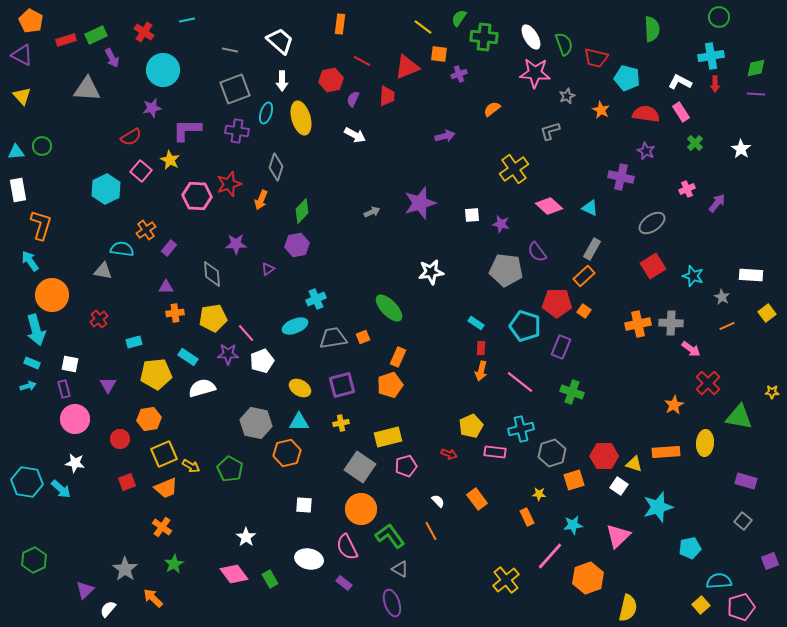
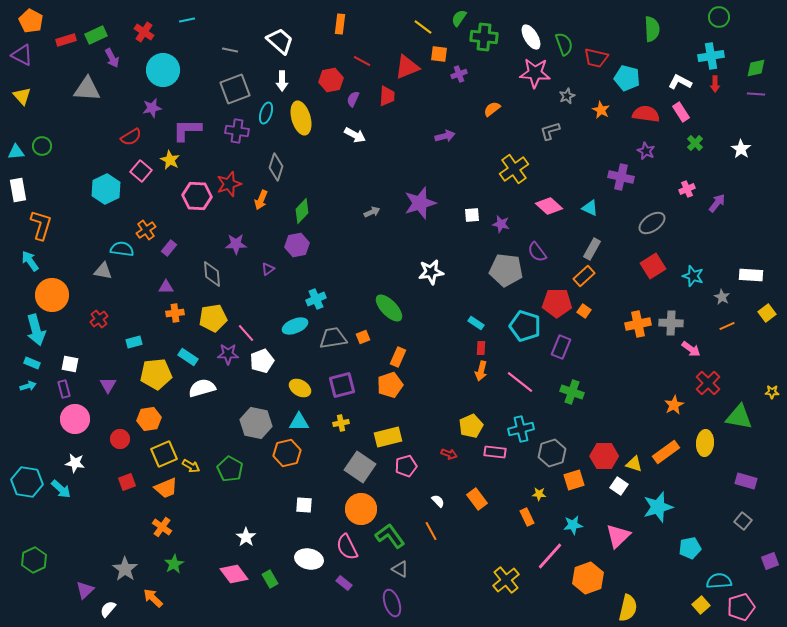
orange rectangle at (666, 452): rotated 32 degrees counterclockwise
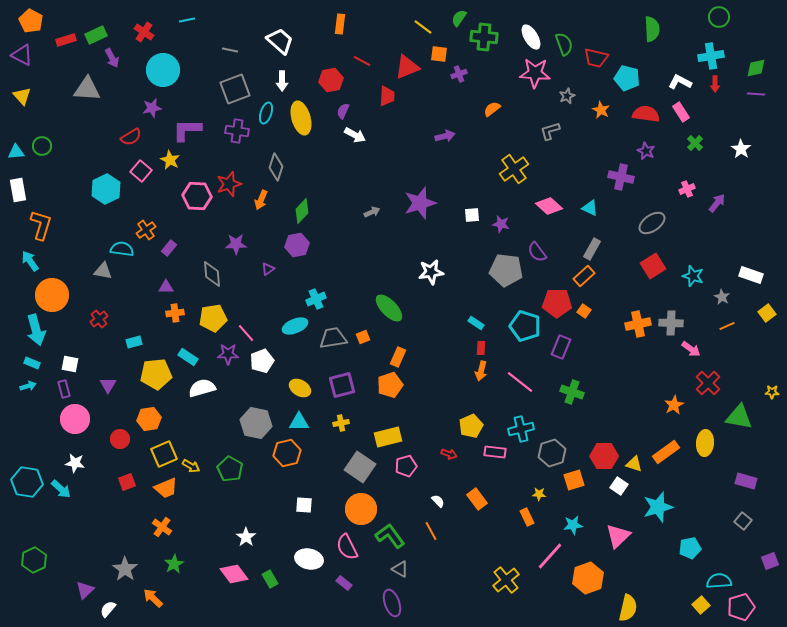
purple semicircle at (353, 99): moved 10 px left, 12 px down
white rectangle at (751, 275): rotated 15 degrees clockwise
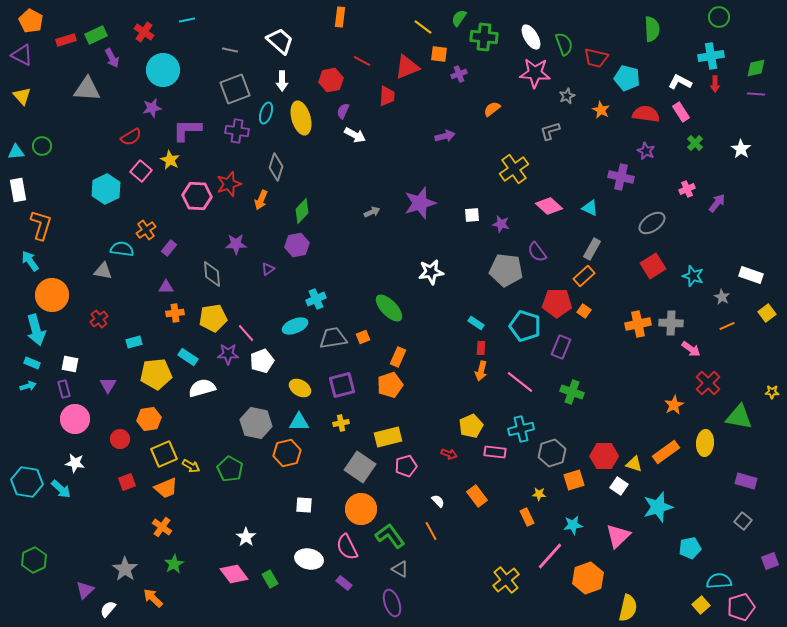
orange rectangle at (340, 24): moved 7 px up
orange rectangle at (477, 499): moved 3 px up
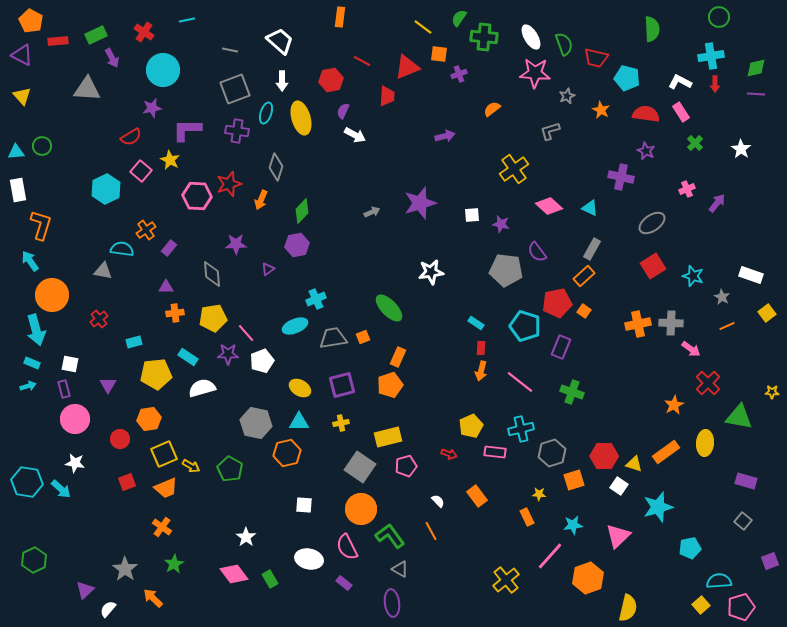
red rectangle at (66, 40): moved 8 px left, 1 px down; rotated 12 degrees clockwise
red pentagon at (557, 303): rotated 12 degrees counterclockwise
purple ellipse at (392, 603): rotated 12 degrees clockwise
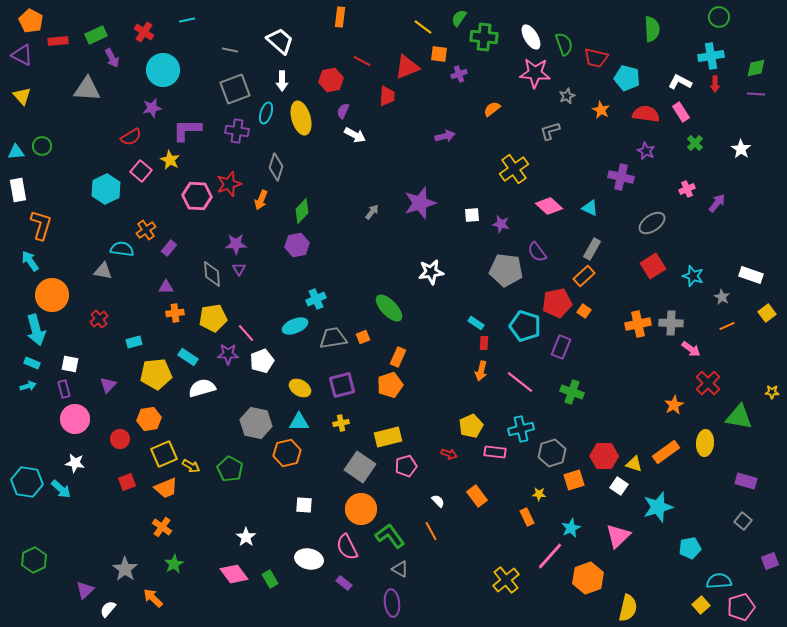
gray arrow at (372, 212): rotated 28 degrees counterclockwise
purple triangle at (268, 269): moved 29 px left; rotated 24 degrees counterclockwise
red rectangle at (481, 348): moved 3 px right, 5 px up
purple triangle at (108, 385): rotated 12 degrees clockwise
cyan star at (573, 525): moved 2 px left, 3 px down; rotated 18 degrees counterclockwise
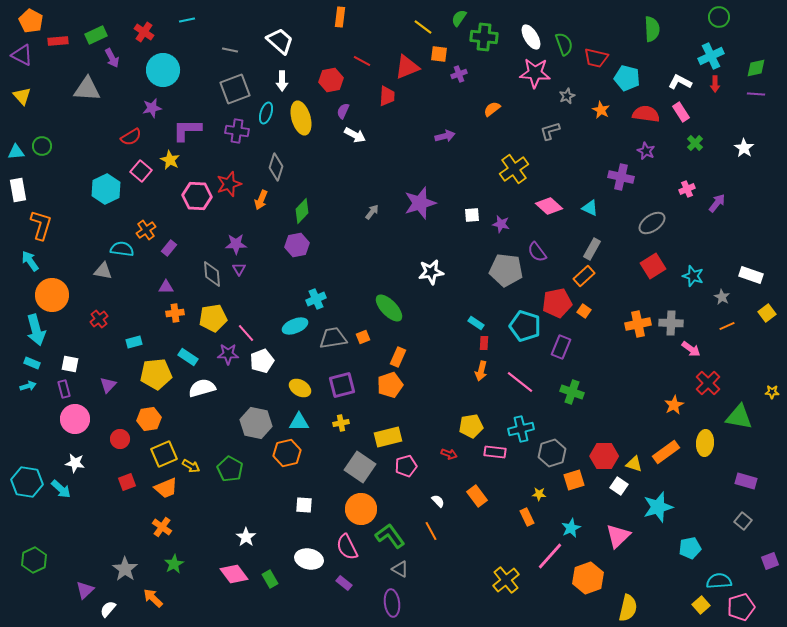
cyan cross at (711, 56): rotated 15 degrees counterclockwise
white star at (741, 149): moved 3 px right, 1 px up
yellow pentagon at (471, 426): rotated 15 degrees clockwise
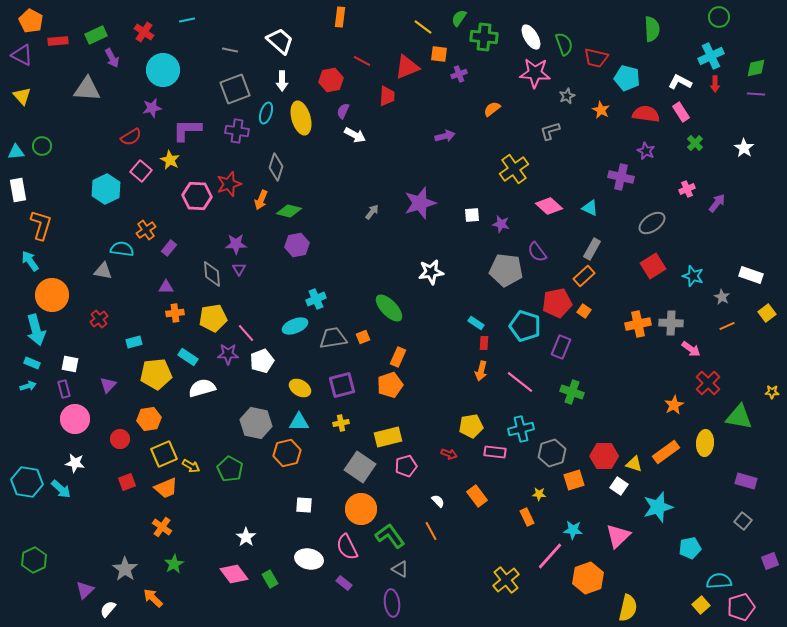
green diamond at (302, 211): moved 13 px left; rotated 60 degrees clockwise
cyan star at (571, 528): moved 2 px right, 2 px down; rotated 30 degrees clockwise
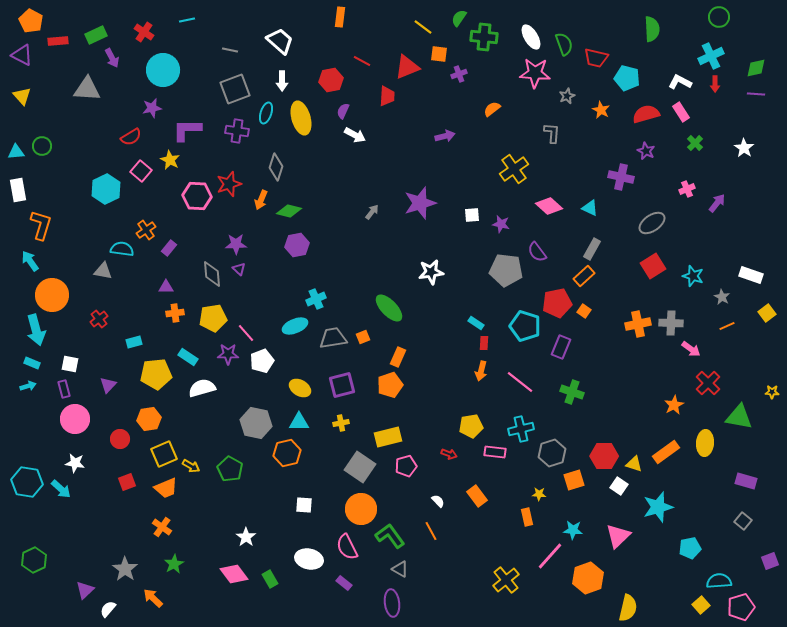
red semicircle at (646, 114): rotated 24 degrees counterclockwise
gray L-shape at (550, 131): moved 2 px right, 2 px down; rotated 110 degrees clockwise
purple triangle at (239, 269): rotated 16 degrees counterclockwise
orange rectangle at (527, 517): rotated 12 degrees clockwise
